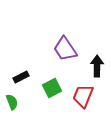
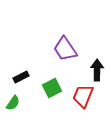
black arrow: moved 4 px down
green semicircle: moved 1 px right, 1 px down; rotated 56 degrees clockwise
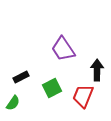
purple trapezoid: moved 2 px left
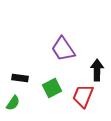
black rectangle: moved 1 px left, 1 px down; rotated 35 degrees clockwise
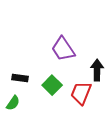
green square: moved 3 px up; rotated 18 degrees counterclockwise
red trapezoid: moved 2 px left, 3 px up
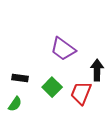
purple trapezoid: rotated 20 degrees counterclockwise
green square: moved 2 px down
green semicircle: moved 2 px right, 1 px down
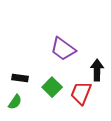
green semicircle: moved 2 px up
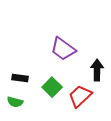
red trapezoid: moved 1 px left, 3 px down; rotated 25 degrees clockwise
green semicircle: rotated 70 degrees clockwise
